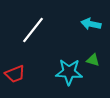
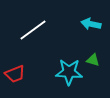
white line: rotated 16 degrees clockwise
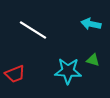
white line: rotated 68 degrees clockwise
cyan star: moved 1 px left, 1 px up
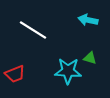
cyan arrow: moved 3 px left, 4 px up
green triangle: moved 3 px left, 2 px up
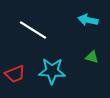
green triangle: moved 2 px right, 1 px up
cyan star: moved 16 px left
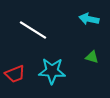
cyan arrow: moved 1 px right, 1 px up
